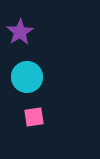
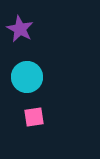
purple star: moved 3 px up; rotated 12 degrees counterclockwise
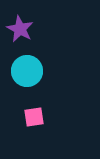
cyan circle: moved 6 px up
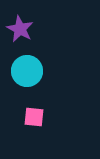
pink square: rotated 15 degrees clockwise
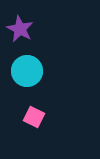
pink square: rotated 20 degrees clockwise
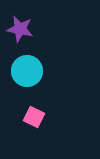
purple star: rotated 16 degrees counterclockwise
